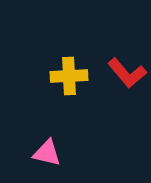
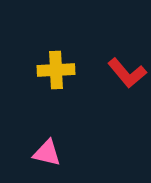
yellow cross: moved 13 px left, 6 px up
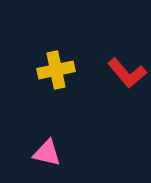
yellow cross: rotated 9 degrees counterclockwise
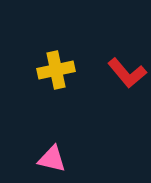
pink triangle: moved 5 px right, 6 px down
